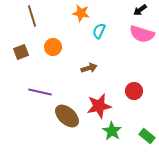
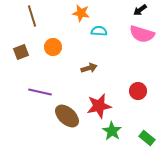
cyan semicircle: rotated 70 degrees clockwise
red circle: moved 4 px right
green rectangle: moved 2 px down
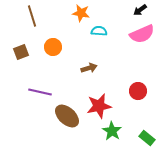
pink semicircle: rotated 40 degrees counterclockwise
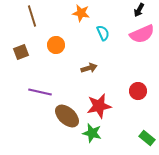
black arrow: moved 1 px left; rotated 24 degrees counterclockwise
cyan semicircle: moved 4 px right, 2 px down; rotated 63 degrees clockwise
orange circle: moved 3 px right, 2 px up
green star: moved 20 px left, 2 px down; rotated 18 degrees counterclockwise
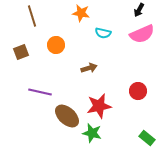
cyan semicircle: rotated 126 degrees clockwise
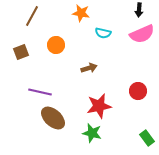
black arrow: rotated 24 degrees counterclockwise
brown line: rotated 45 degrees clockwise
brown ellipse: moved 14 px left, 2 px down
green rectangle: rotated 14 degrees clockwise
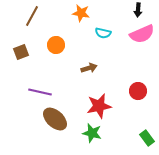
black arrow: moved 1 px left
brown ellipse: moved 2 px right, 1 px down
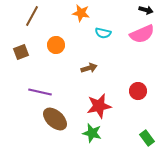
black arrow: moved 8 px right; rotated 80 degrees counterclockwise
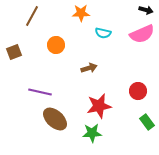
orange star: rotated 12 degrees counterclockwise
brown square: moved 7 px left
green star: rotated 18 degrees counterclockwise
green rectangle: moved 16 px up
